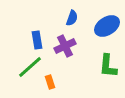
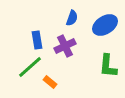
blue ellipse: moved 2 px left, 1 px up
orange rectangle: rotated 32 degrees counterclockwise
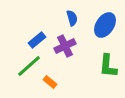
blue semicircle: rotated 35 degrees counterclockwise
blue ellipse: rotated 25 degrees counterclockwise
blue rectangle: rotated 60 degrees clockwise
green line: moved 1 px left, 1 px up
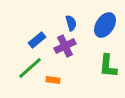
blue semicircle: moved 1 px left, 5 px down
green line: moved 1 px right, 2 px down
orange rectangle: moved 3 px right, 2 px up; rotated 32 degrees counterclockwise
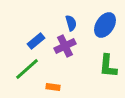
blue rectangle: moved 1 px left, 1 px down
green line: moved 3 px left, 1 px down
orange rectangle: moved 7 px down
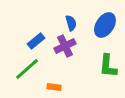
orange rectangle: moved 1 px right
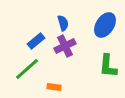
blue semicircle: moved 8 px left
